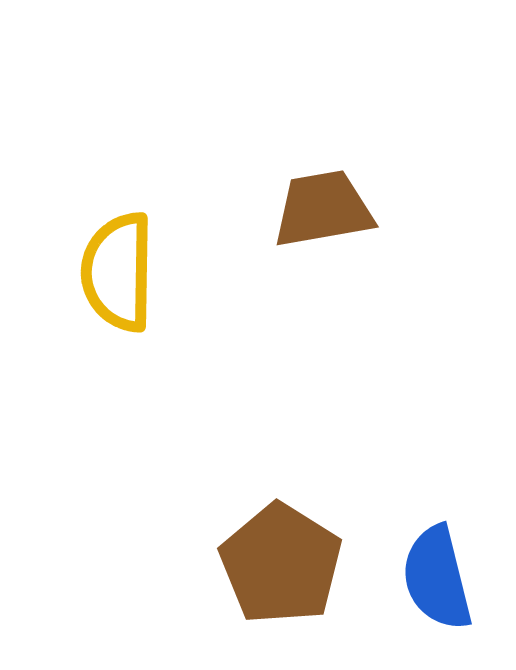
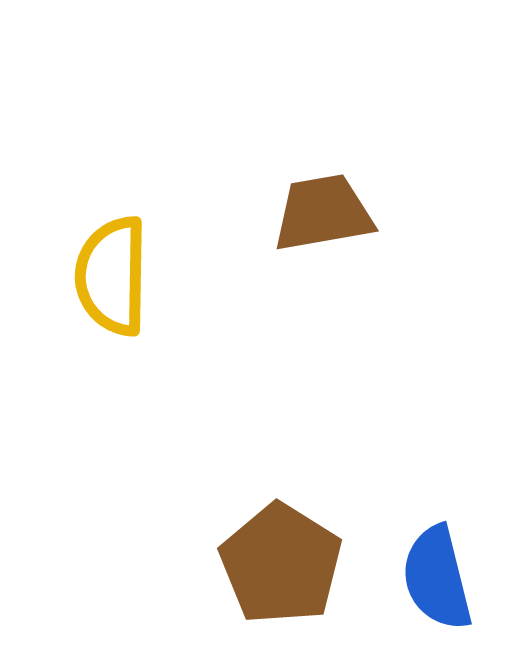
brown trapezoid: moved 4 px down
yellow semicircle: moved 6 px left, 4 px down
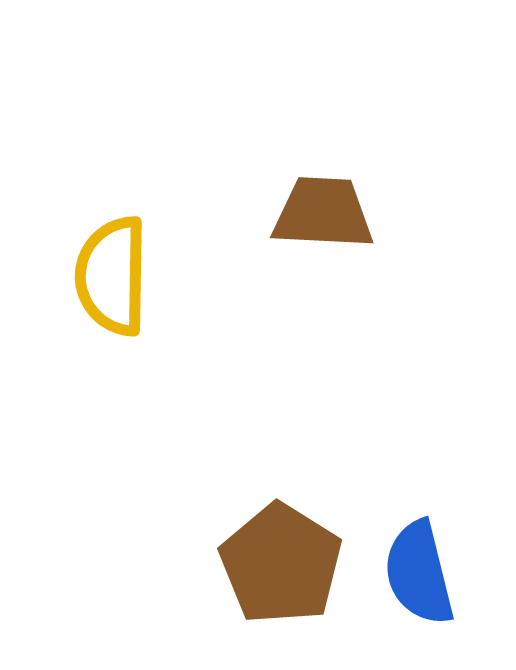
brown trapezoid: rotated 13 degrees clockwise
blue semicircle: moved 18 px left, 5 px up
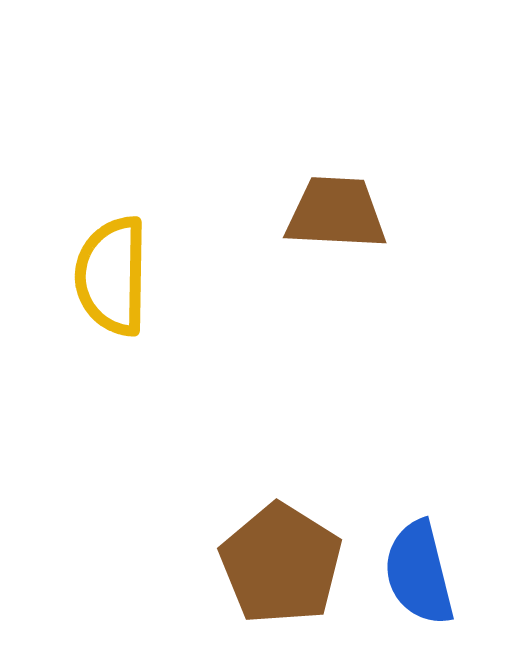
brown trapezoid: moved 13 px right
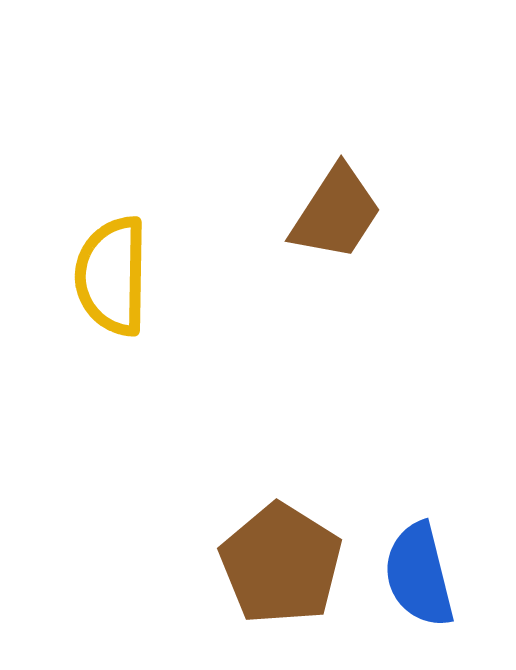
brown trapezoid: rotated 120 degrees clockwise
blue semicircle: moved 2 px down
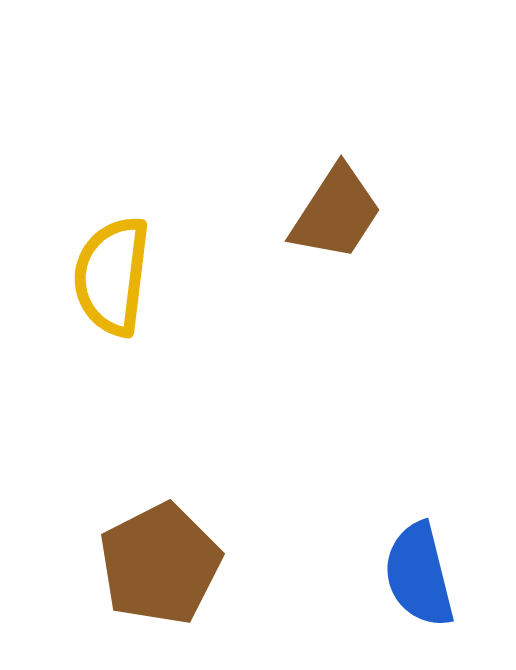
yellow semicircle: rotated 6 degrees clockwise
brown pentagon: moved 121 px left; rotated 13 degrees clockwise
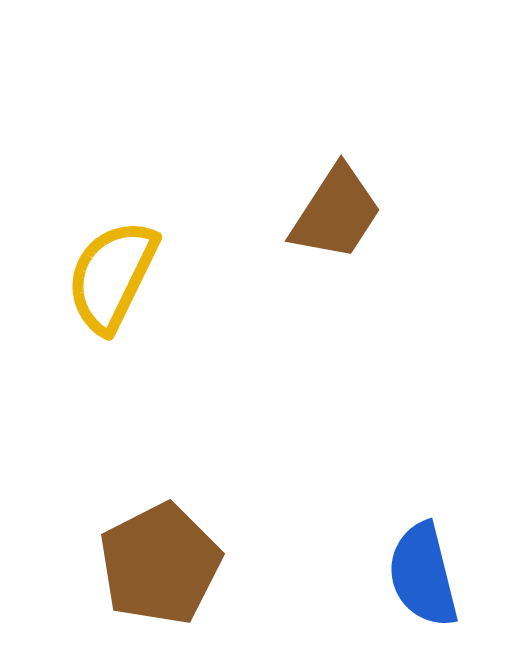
yellow semicircle: rotated 19 degrees clockwise
blue semicircle: moved 4 px right
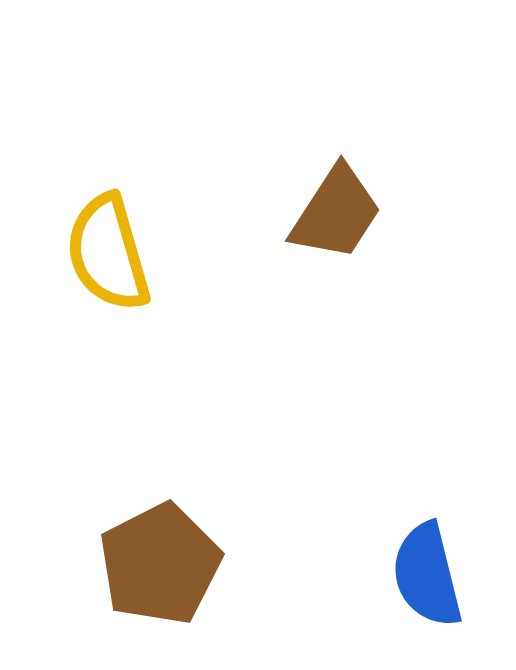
yellow semicircle: moved 4 px left, 23 px up; rotated 42 degrees counterclockwise
blue semicircle: moved 4 px right
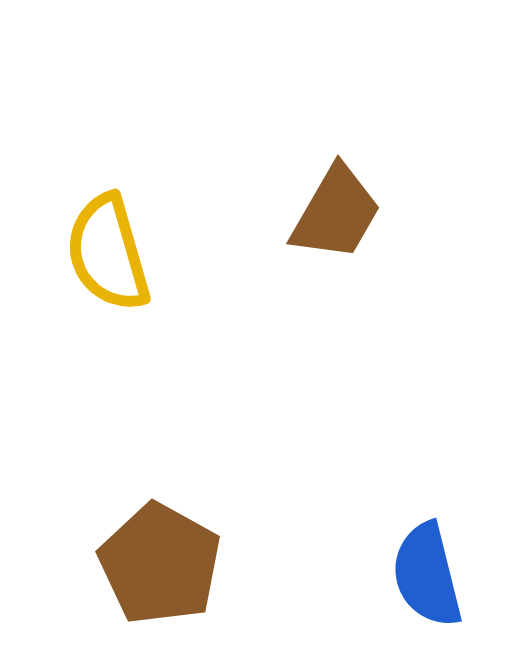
brown trapezoid: rotated 3 degrees counterclockwise
brown pentagon: rotated 16 degrees counterclockwise
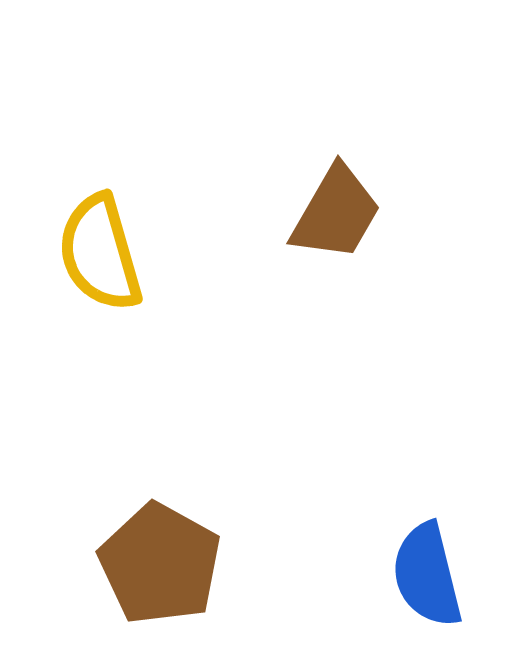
yellow semicircle: moved 8 px left
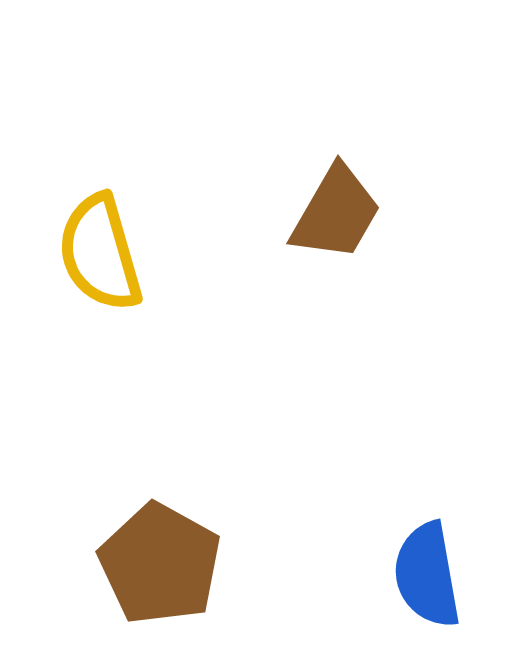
blue semicircle: rotated 4 degrees clockwise
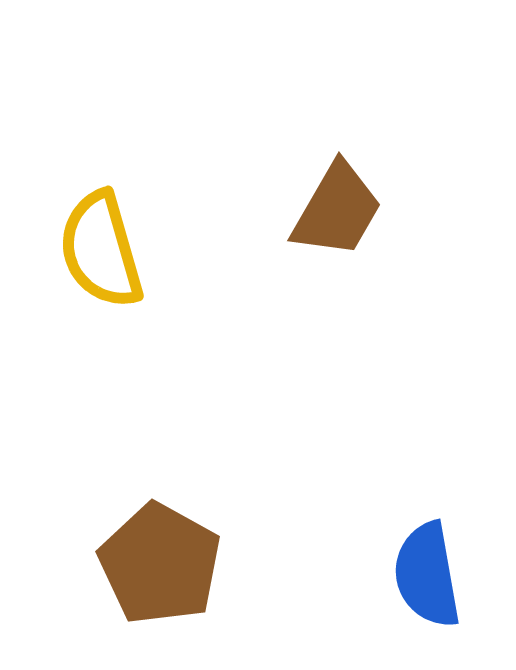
brown trapezoid: moved 1 px right, 3 px up
yellow semicircle: moved 1 px right, 3 px up
